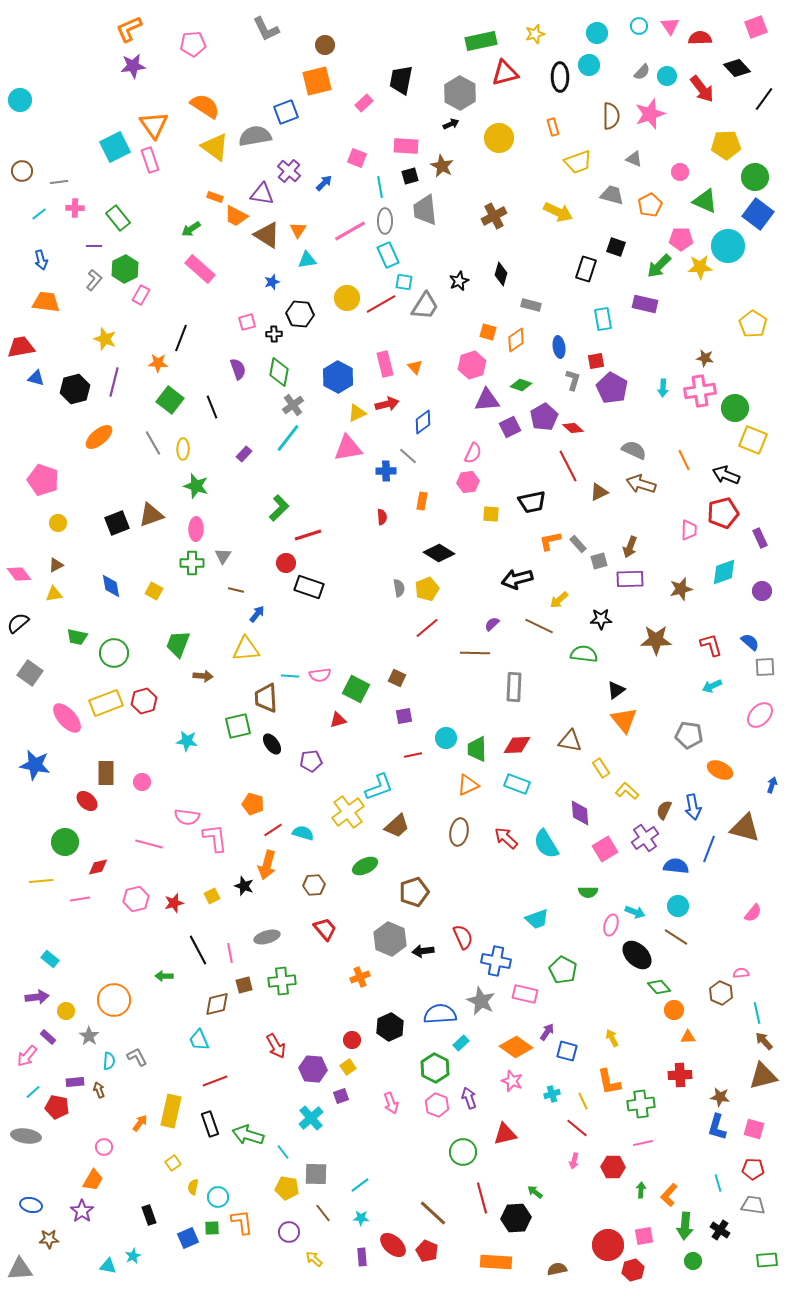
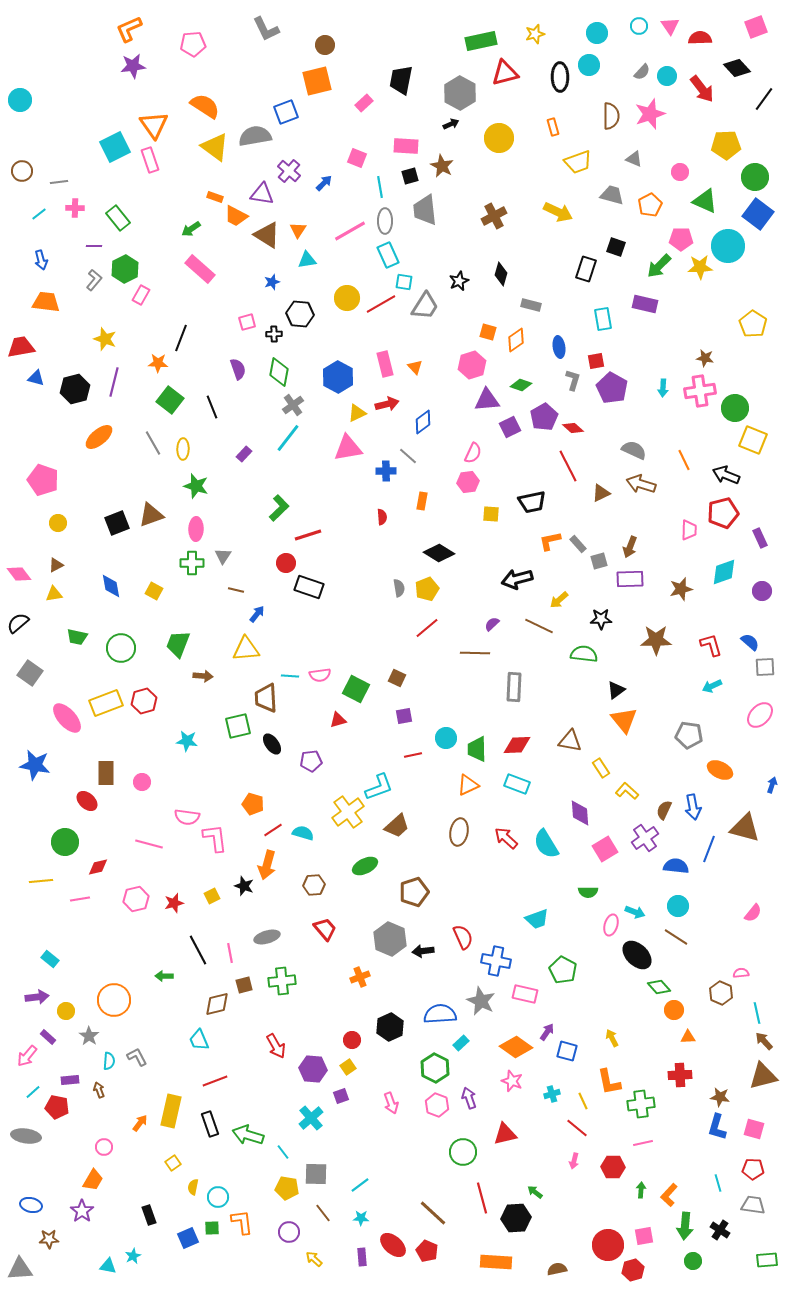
brown triangle at (599, 492): moved 2 px right, 1 px down
green circle at (114, 653): moved 7 px right, 5 px up
purple rectangle at (75, 1082): moved 5 px left, 2 px up
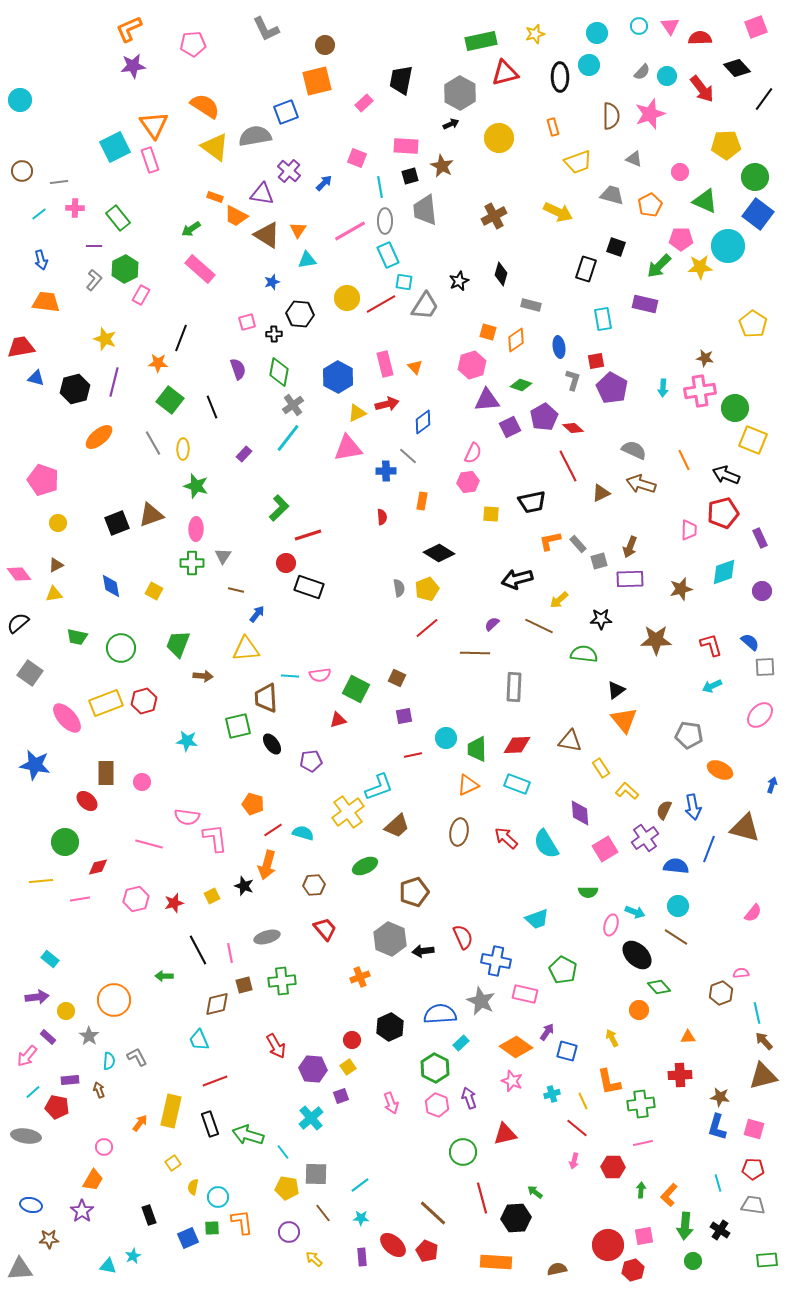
brown hexagon at (721, 993): rotated 15 degrees clockwise
orange circle at (674, 1010): moved 35 px left
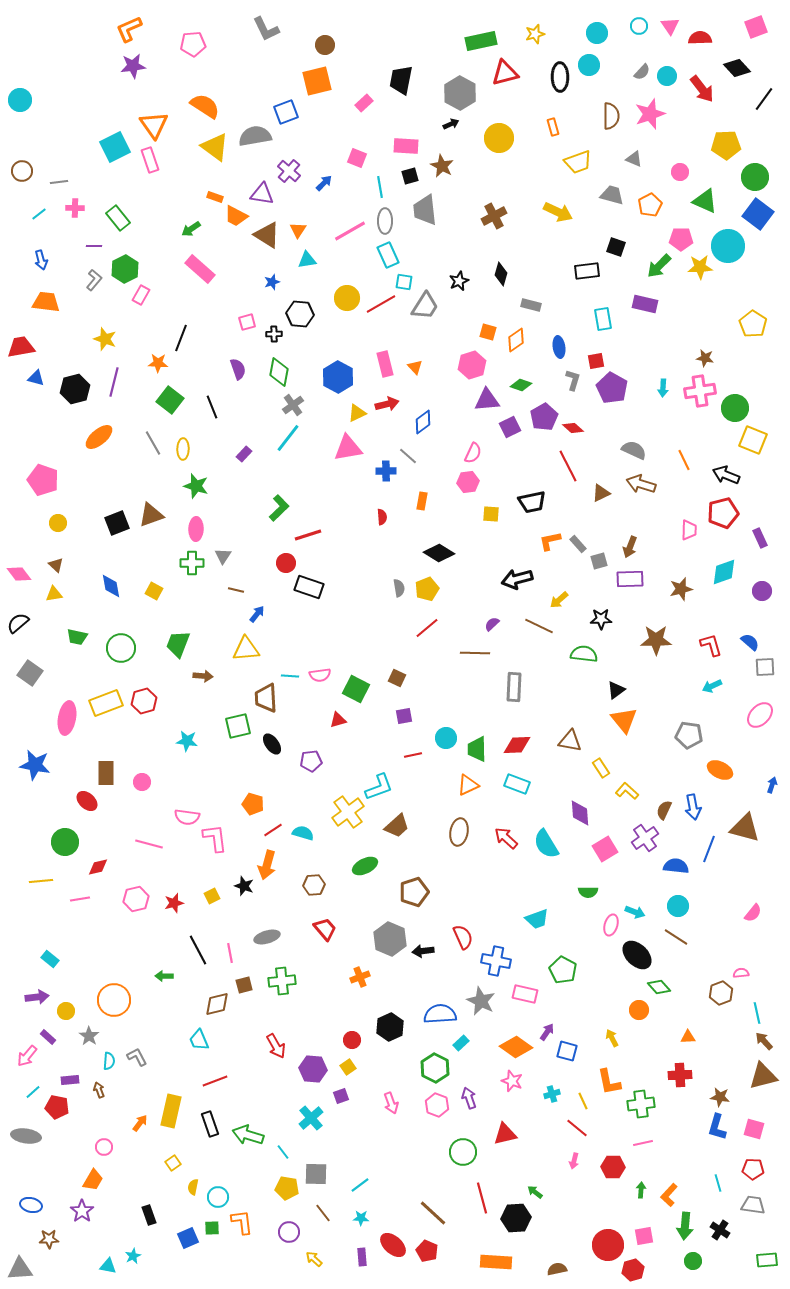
black rectangle at (586, 269): moved 1 px right, 2 px down; rotated 65 degrees clockwise
brown triangle at (56, 565): rotated 49 degrees counterclockwise
pink ellipse at (67, 718): rotated 52 degrees clockwise
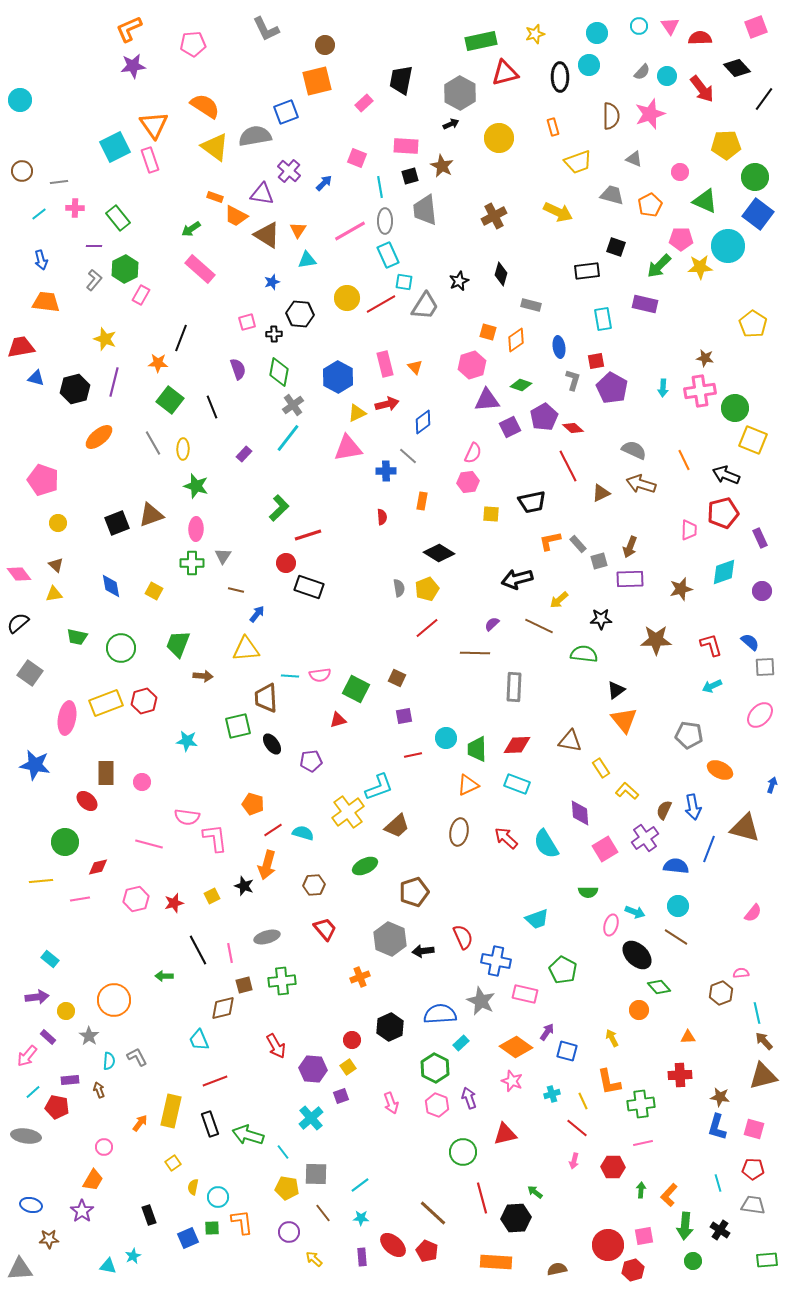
brown diamond at (217, 1004): moved 6 px right, 4 px down
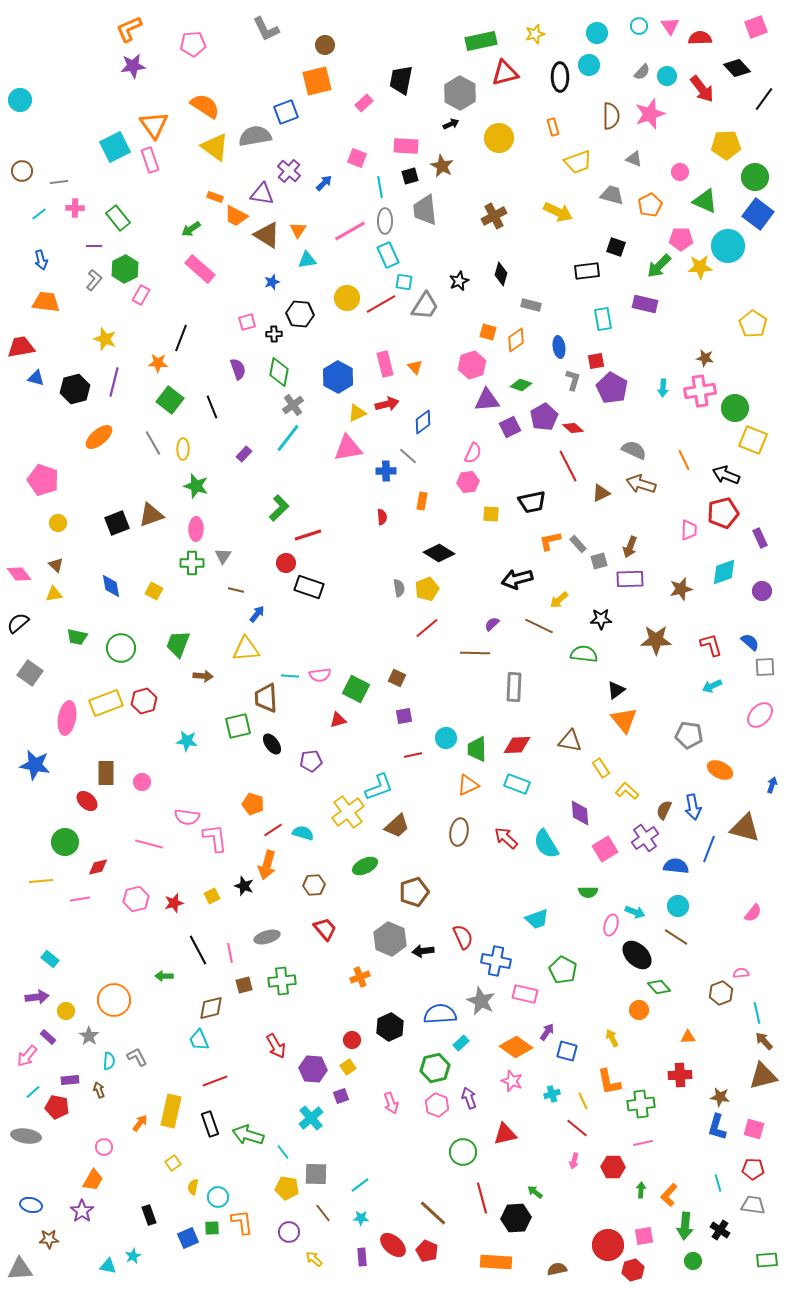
brown diamond at (223, 1008): moved 12 px left
green hexagon at (435, 1068): rotated 20 degrees clockwise
